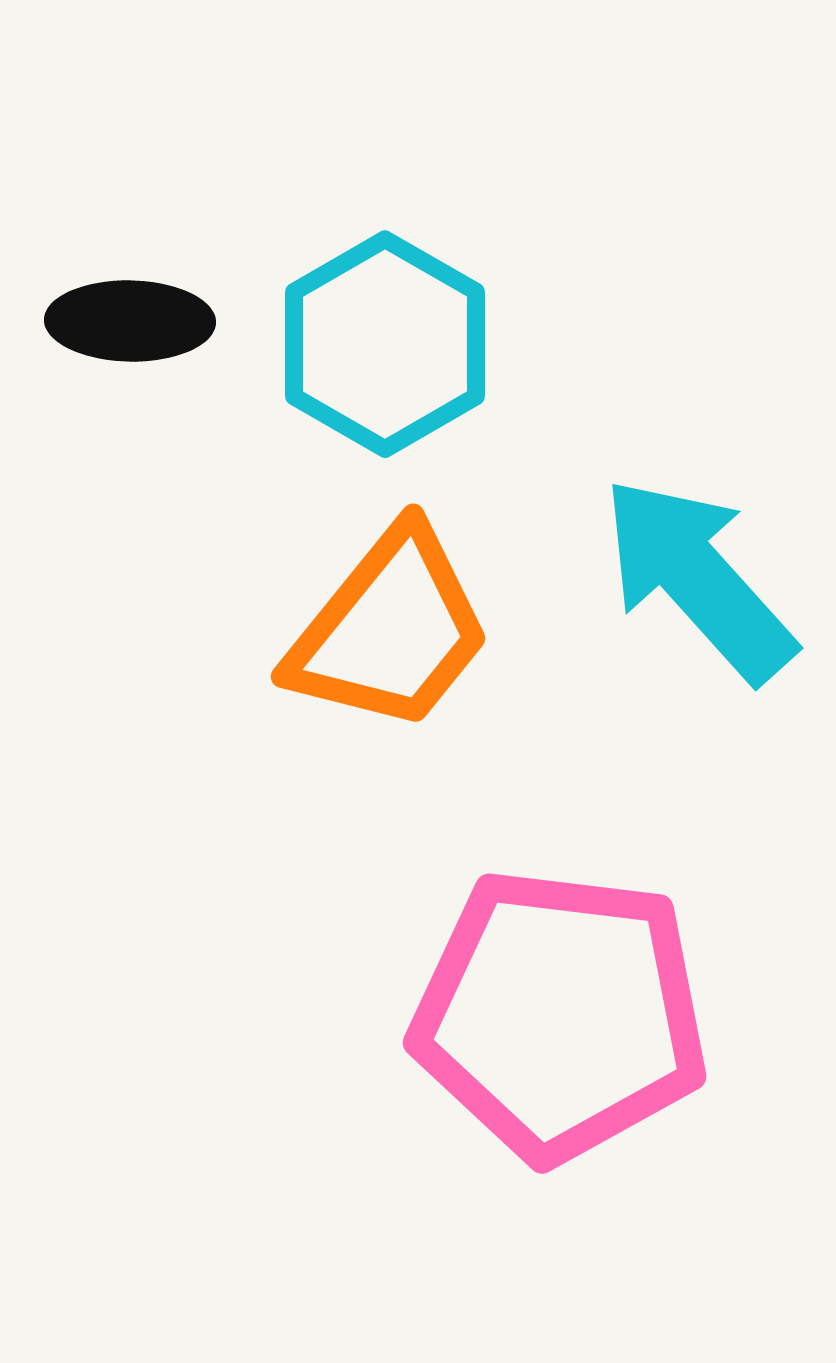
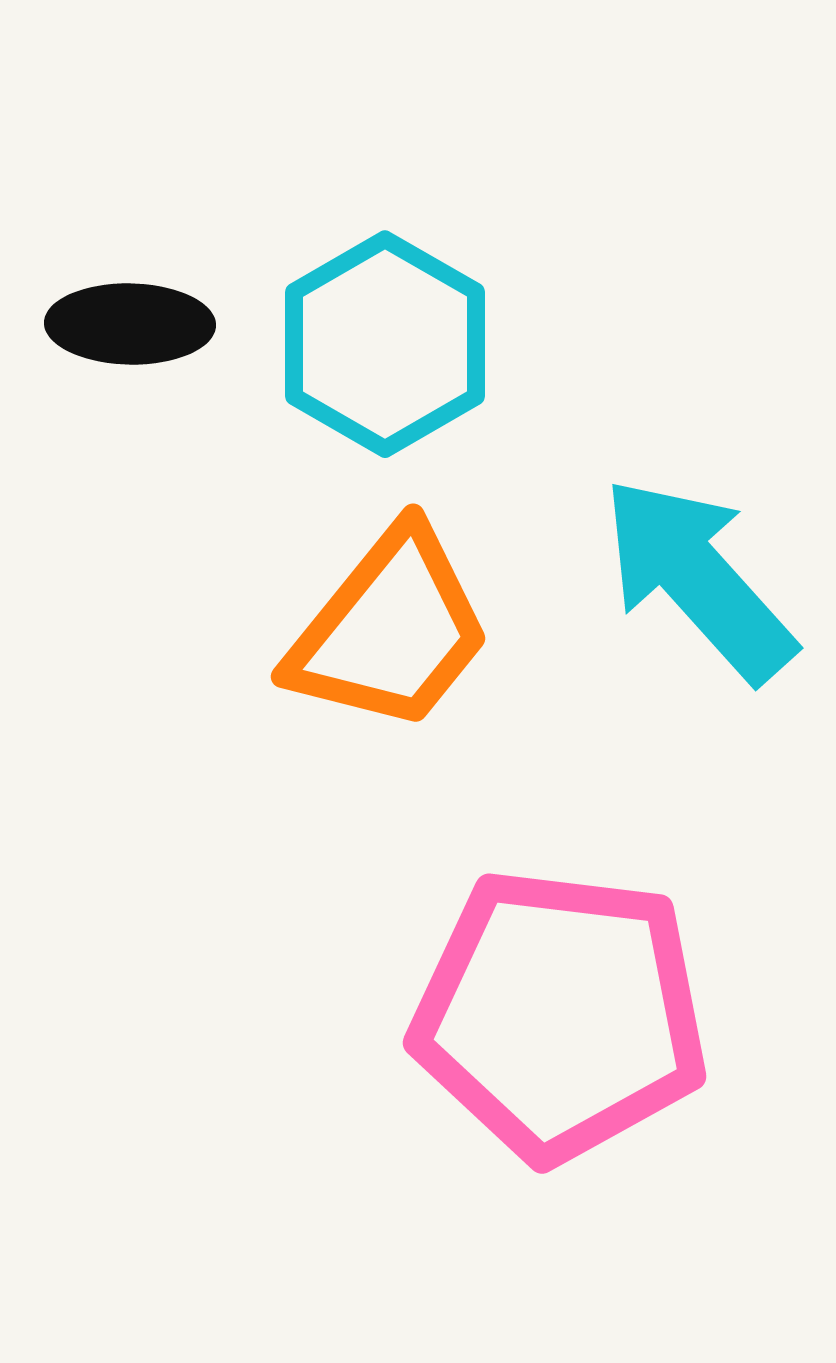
black ellipse: moved 3 px down
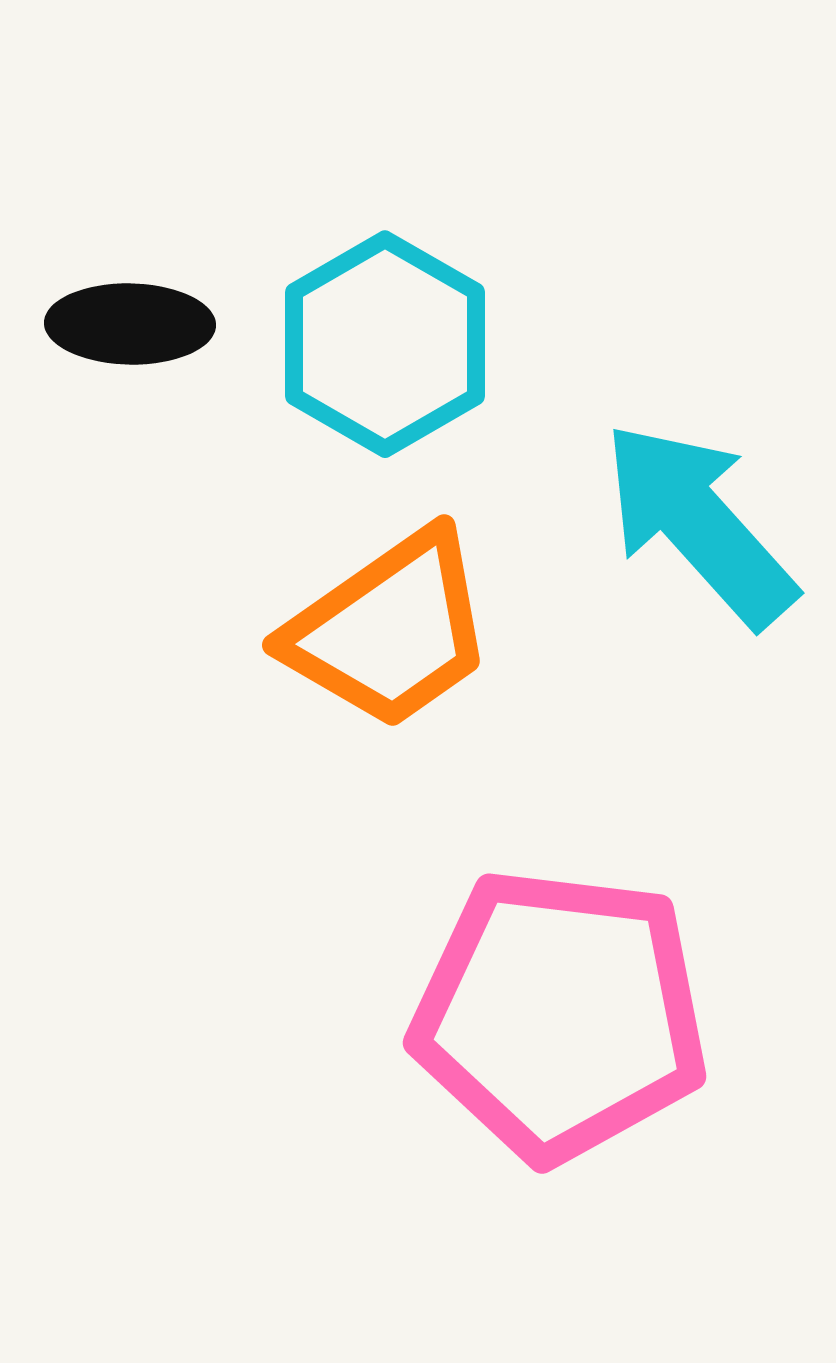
cyan arrow: moved 1 px right, 55 px up
orange trapezoid: rotated 16 degrees clockwise
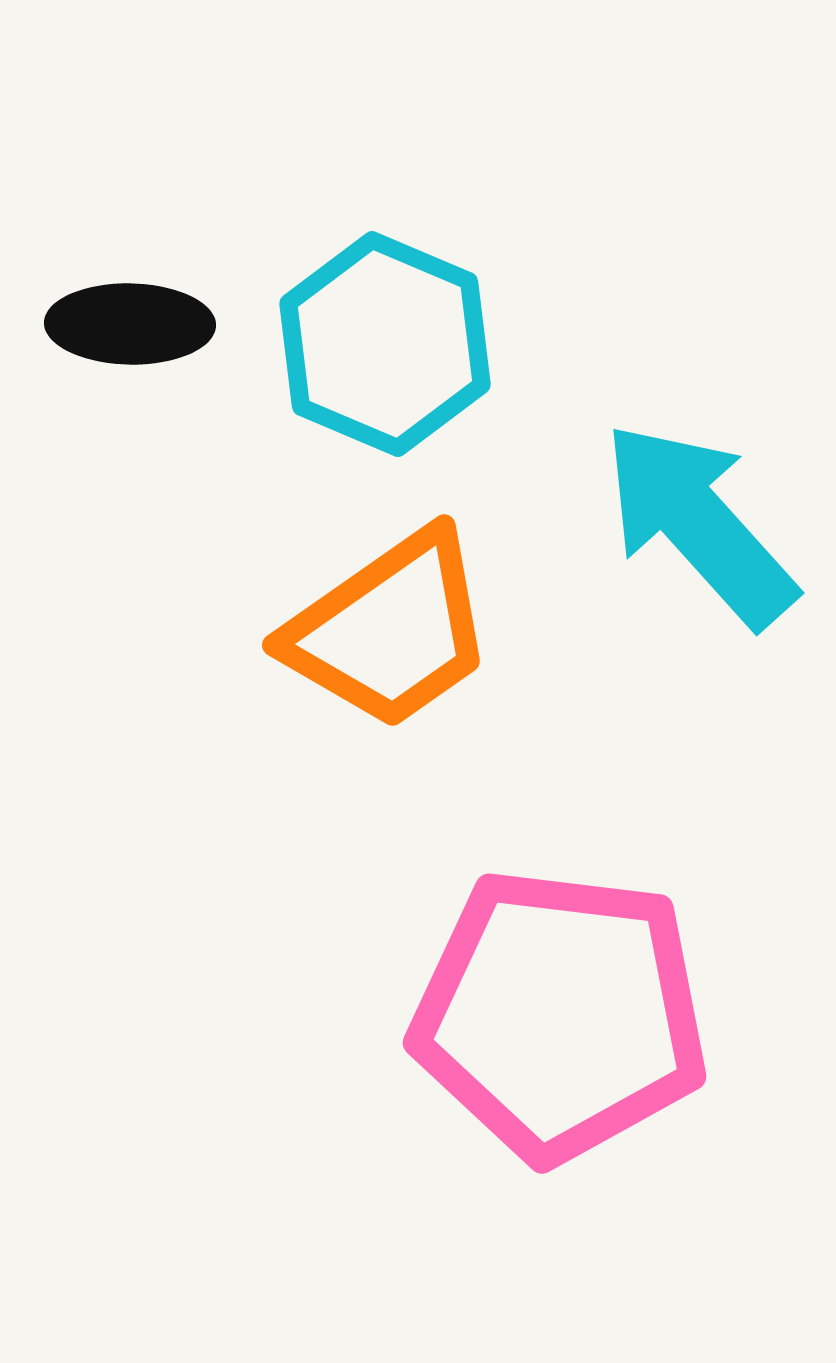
cyan hexagon: rotated 7 degrees counterclockwise
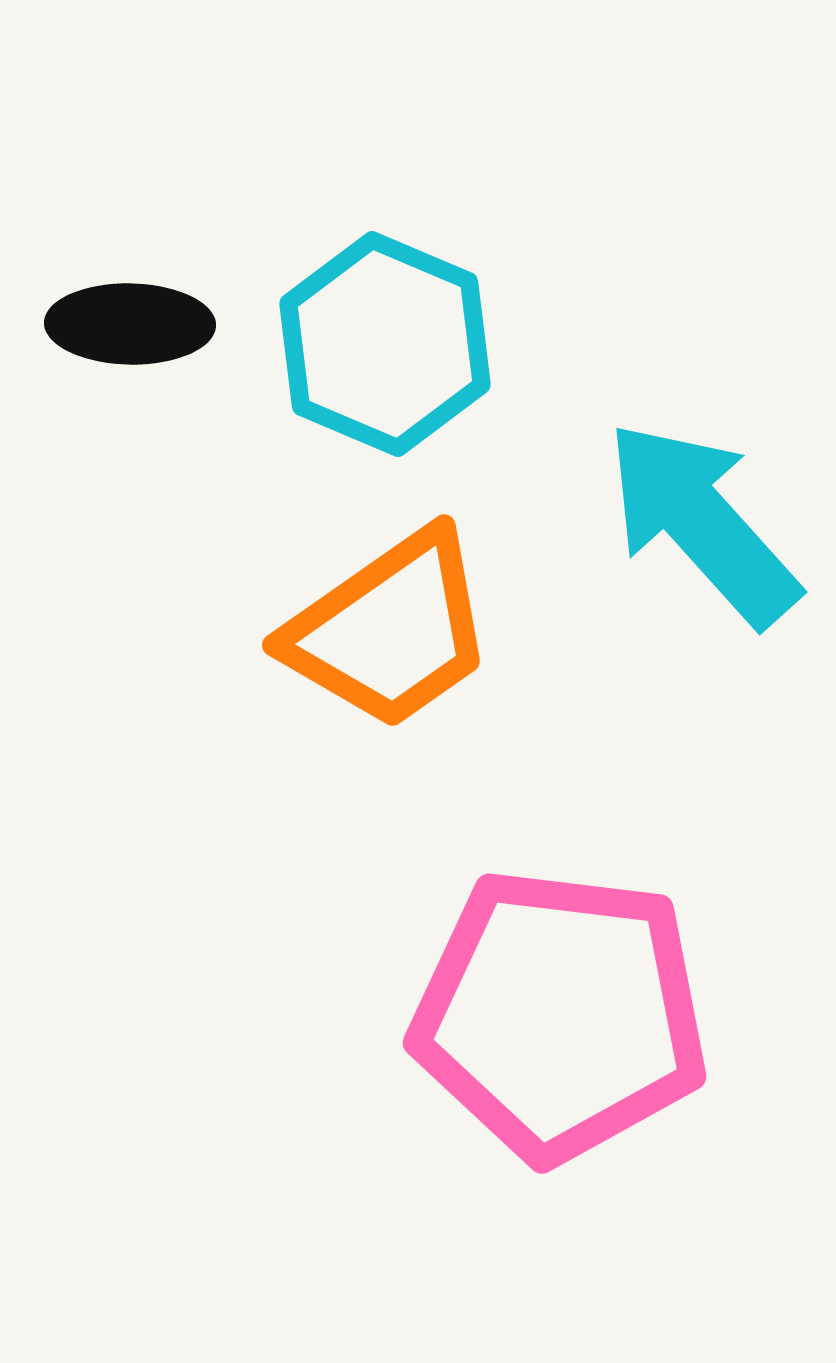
cyan arrow: moved 3 px right, 1 px up
